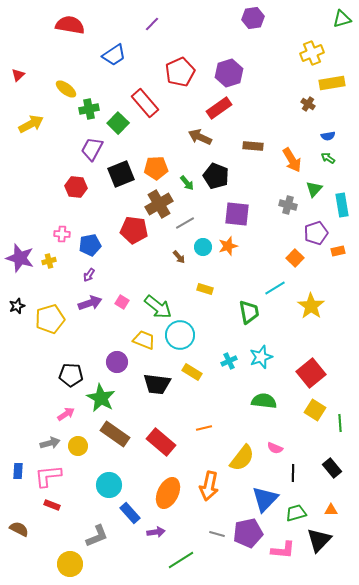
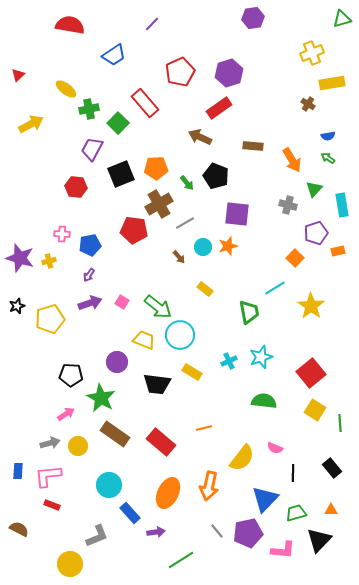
yellow rectangle at (205, 289): rotated 21 degrees clockwise
gray line at (217, 534): moved 3 px up; rotated 35 degrees clockwise
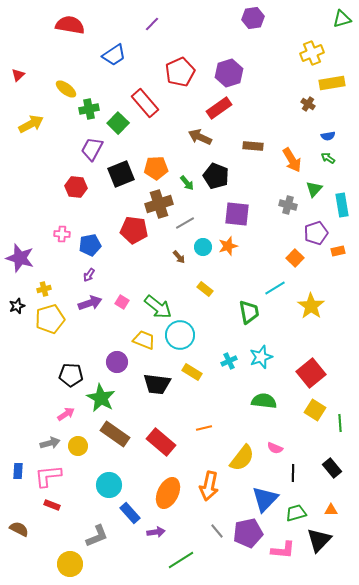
brown cross at (159, 204): rotated 12 degrees clockwise
yellow cross at (49, 261): moved 5 px left, 28 px down
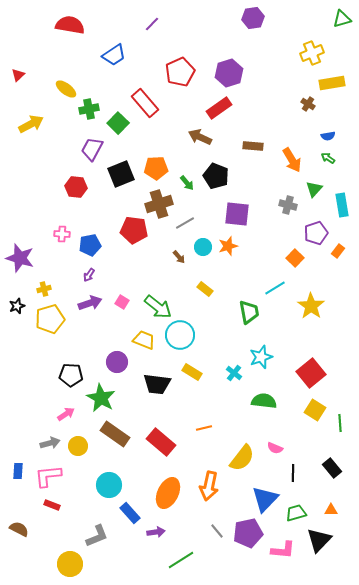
orange rectangle at (338, 251): rotated 40 degrees counterclockwise
cyan cross at (229, 361): moved 5 px right, 12 px down; rotated 28 degrees counterclockwise
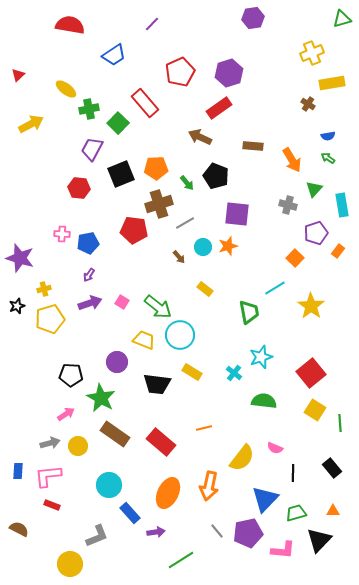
red hexagon at (76, 187): moved 3 px right, 1 px down
blue pentagon at (90, 245): moved 2 px left, 2 px up
orange triangle at (331, 510): moved 2 px right, 1 px down
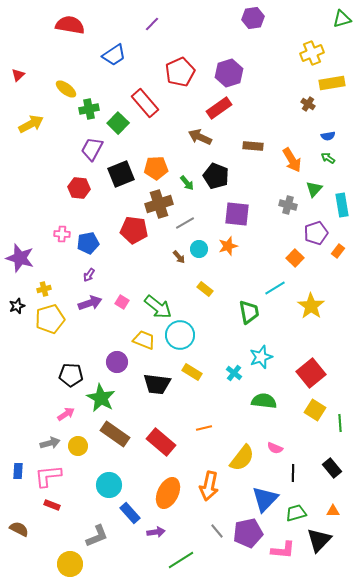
cyan circle at (203, 247): moved 4 px left, 2 px down
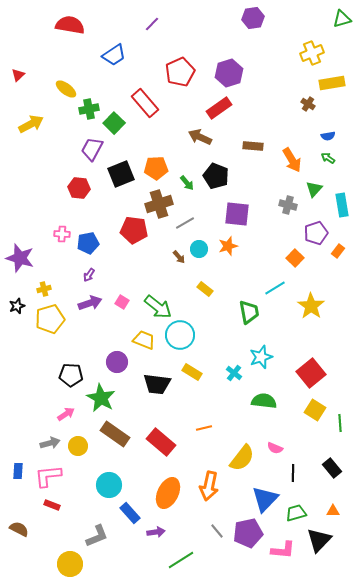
green square at (118, 123): moved 4 px left
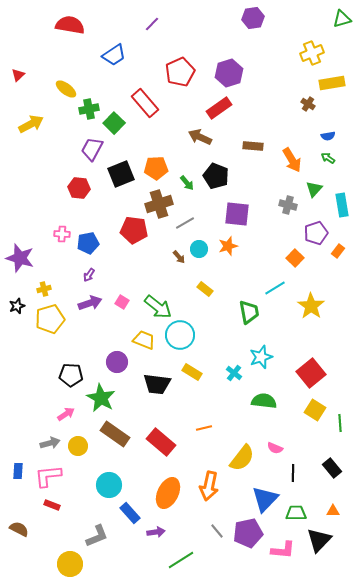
green trapezoid at (296, 513): rotated 15 degrees clockwise
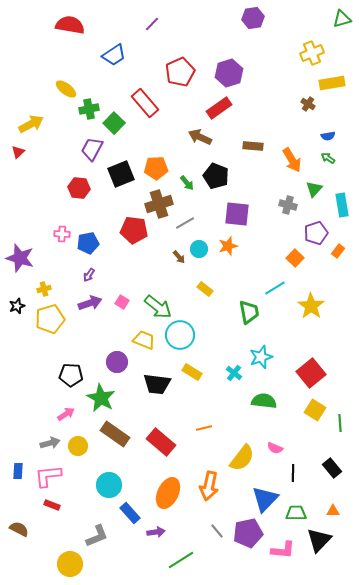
red triangle at (18, 75): moved 77 px down
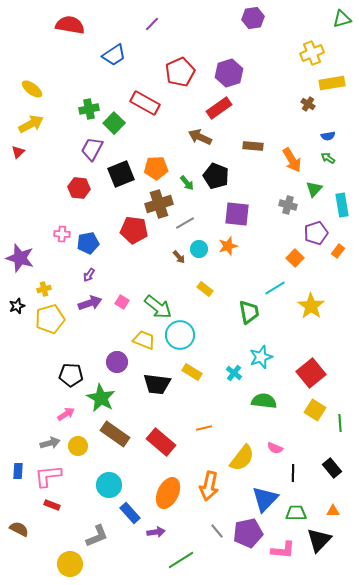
yellow ellipse at (66, 89): moved 34 px left
red rectangle at (145, 103): rotated 20 degrees counterclockwise
